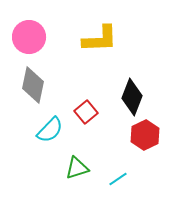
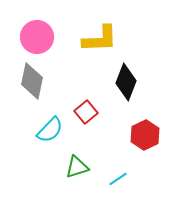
pink circle: moved 8 px right
gray diamond: moved 1 px left, 4 px up
black diamond: moved 6 px left, 15 px up
green triangle: moved 1 px up
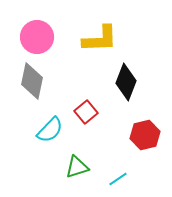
red hexagon: rotated 12 degrees clockwise
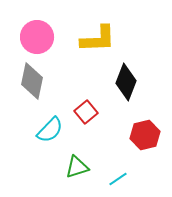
yellow L-shape: moved 2 px left
